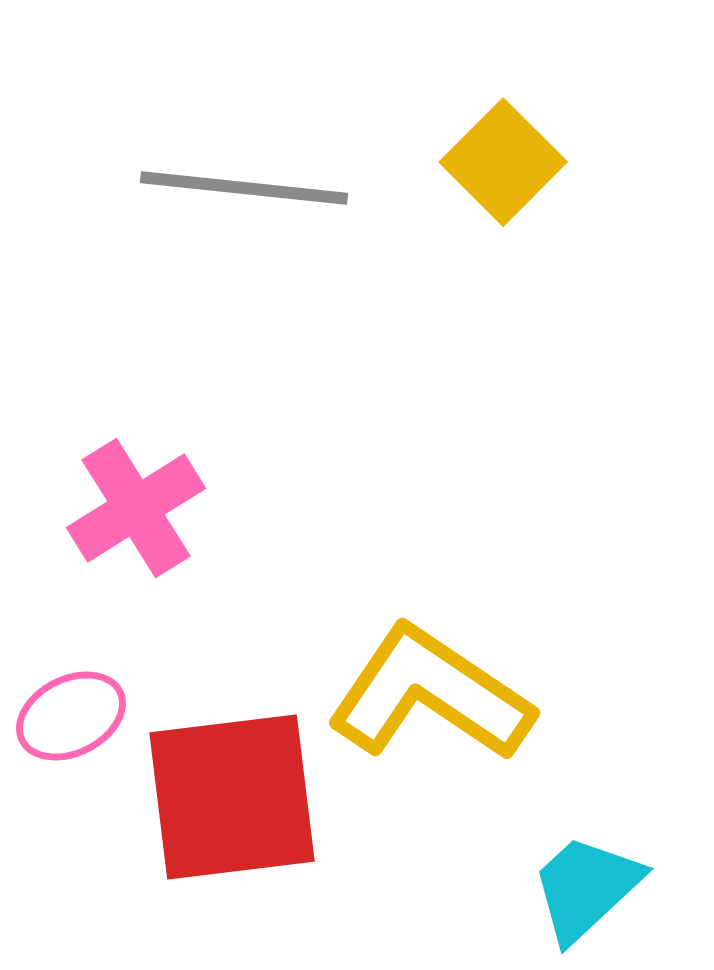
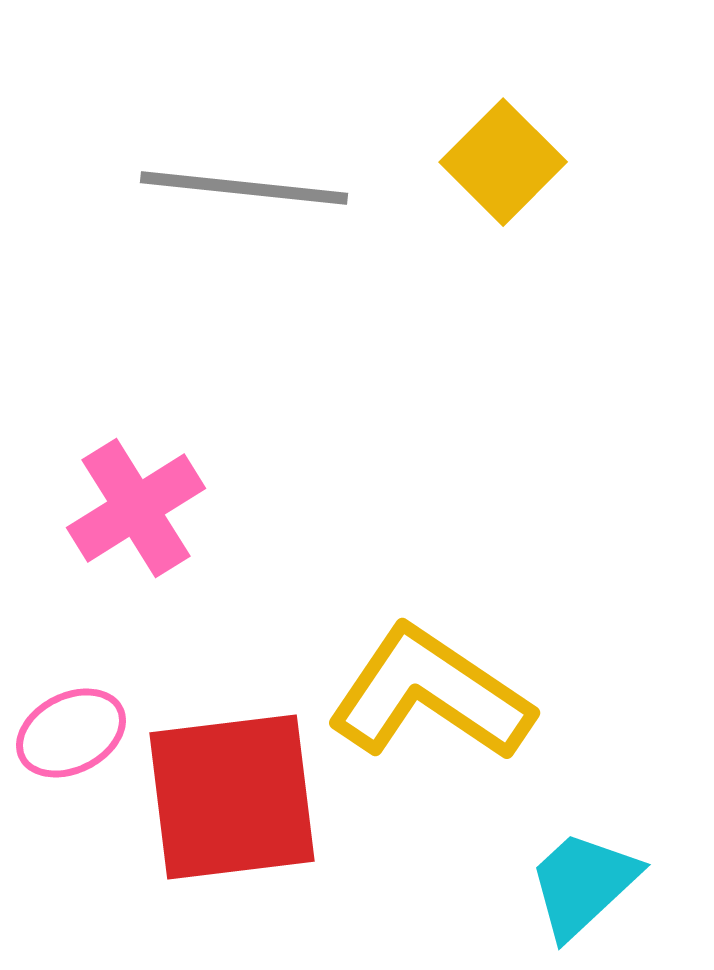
pink ellipse: moved 17 px down
cyan trapezoid: moved 3 px left, 4 px up
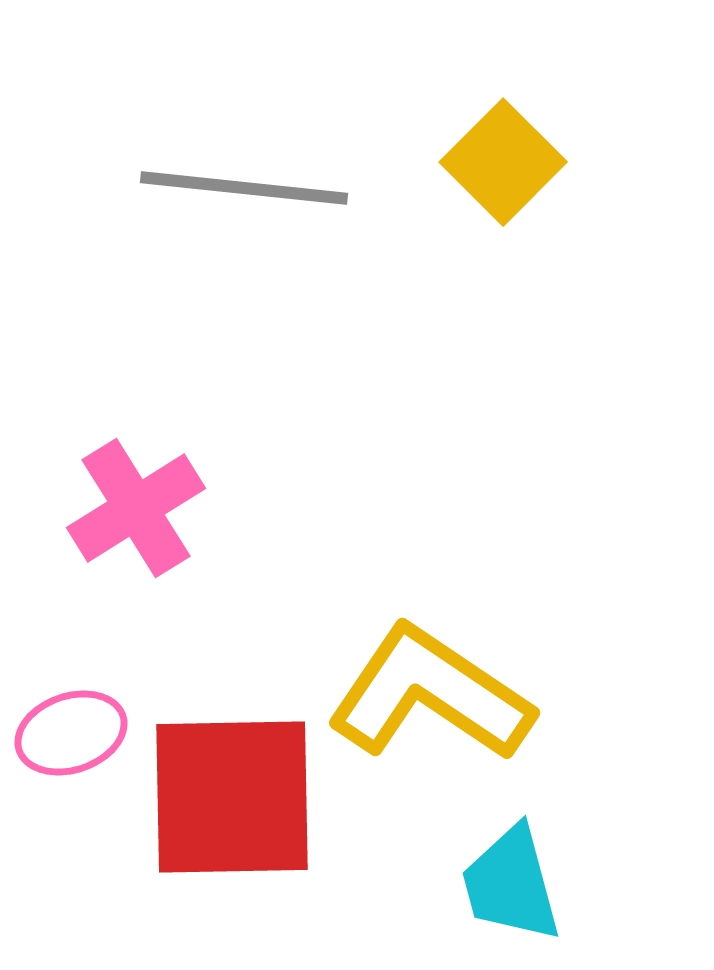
pink ellipse: rotated 8 degrees clockwise
red square: rotated 6 degrees clockwise
cyan trapezoid: moved 72 px left; rotated 62 degrees counterclockwise
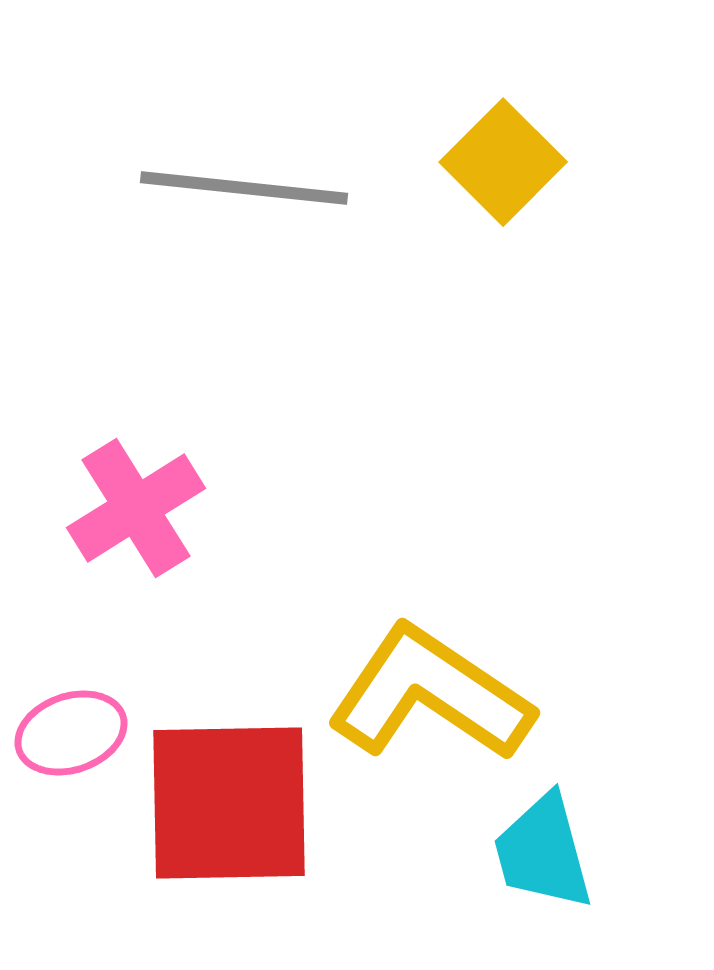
red square: moved 3 px left, 6 px down
cyan trapezoid: moved 32 px right, 32 px up
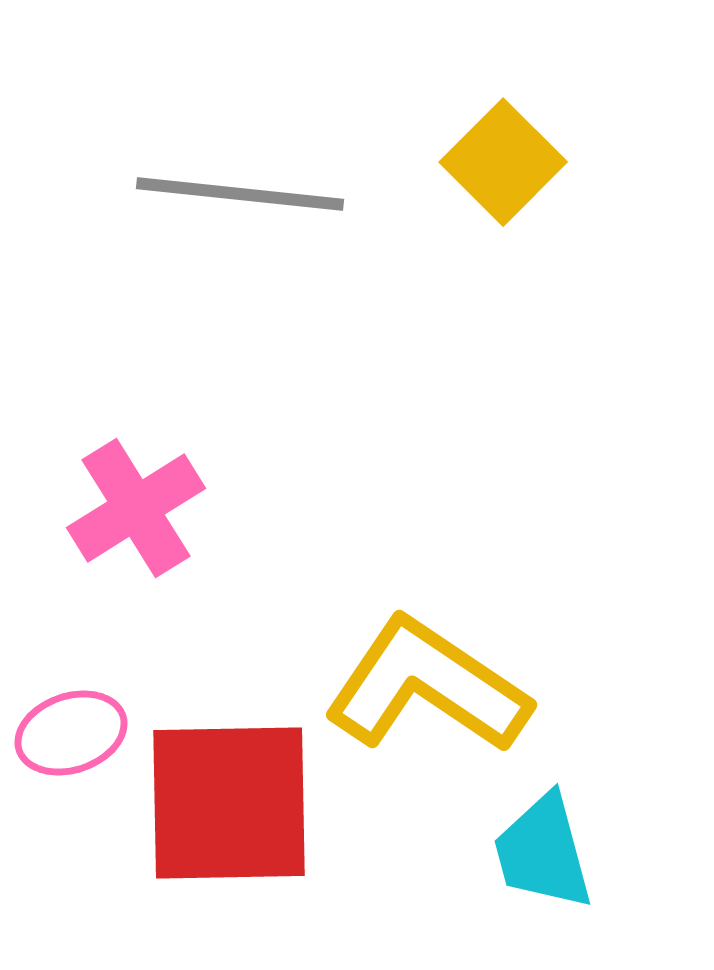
gray line: moved 4 px left, 6 px down
yellow L-shape: moved 3 px left, 8 px up
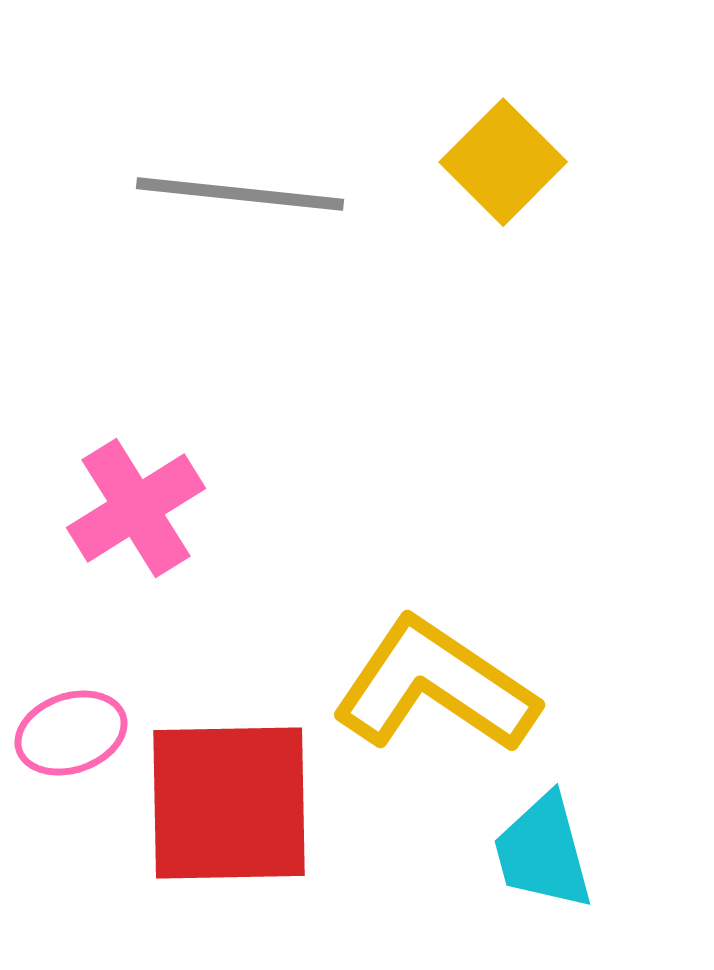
yellow L-shape: moved 8 px right
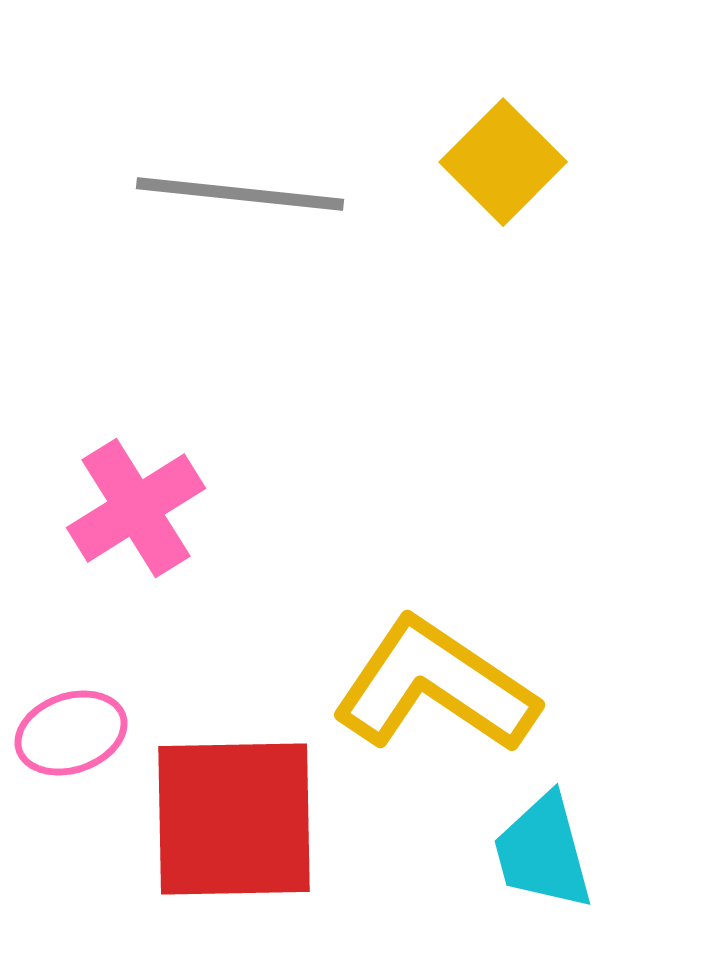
red square: moved 5 px right, 16 px down
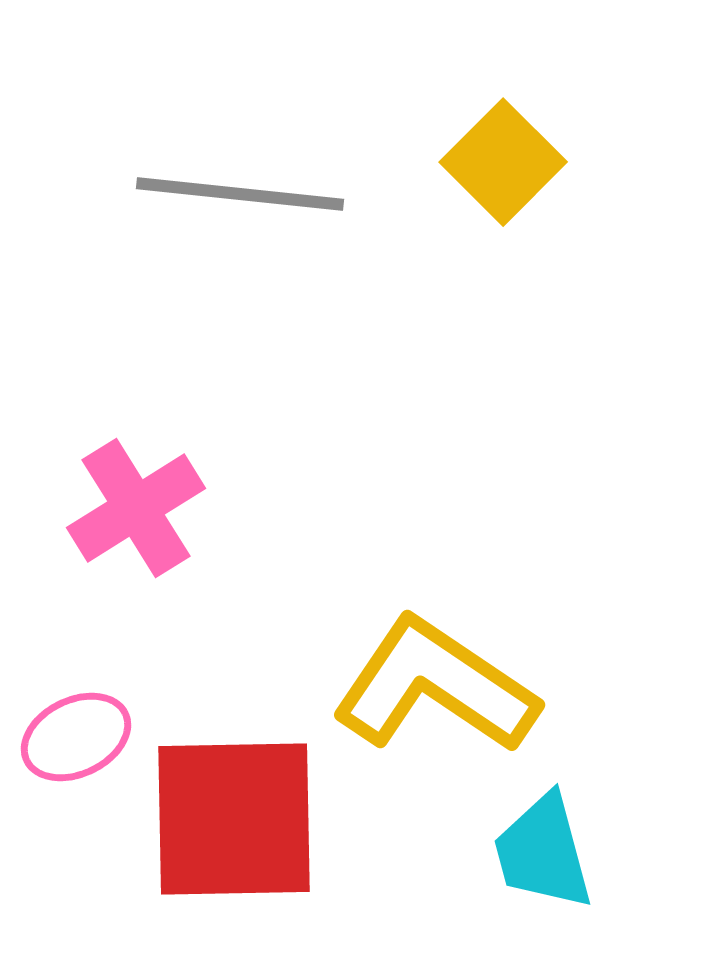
pink ellipse: moved 5 px right, 4 px down; rotated 7 degrees counterclockwise
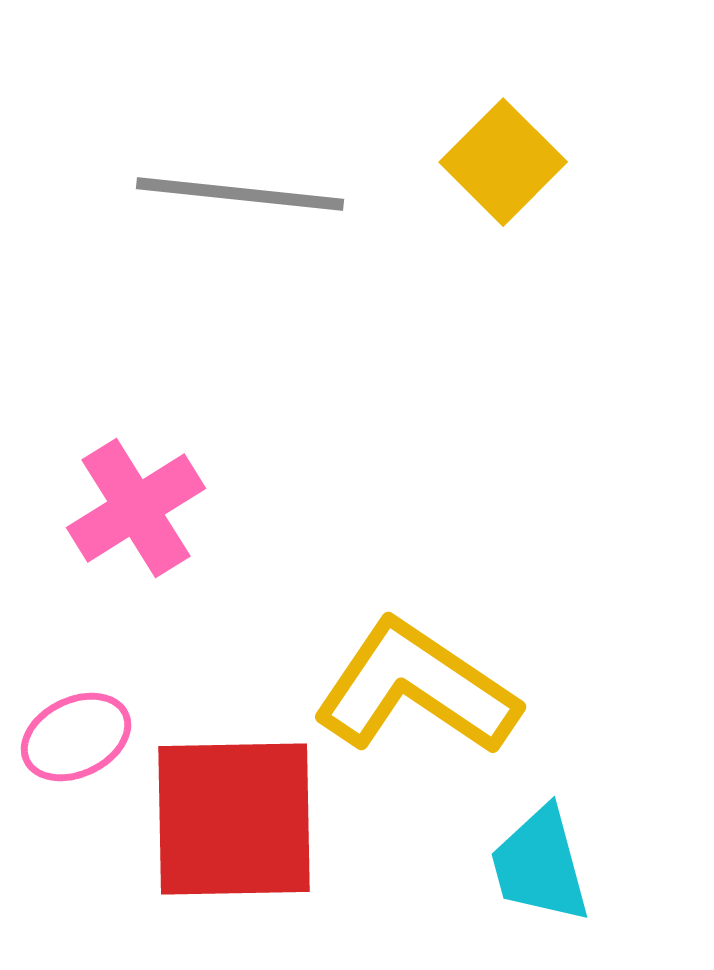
yellow L-shape: moved 19 px left, 2 px down
cyan trapezoid: moved 3 px left, 13 px down
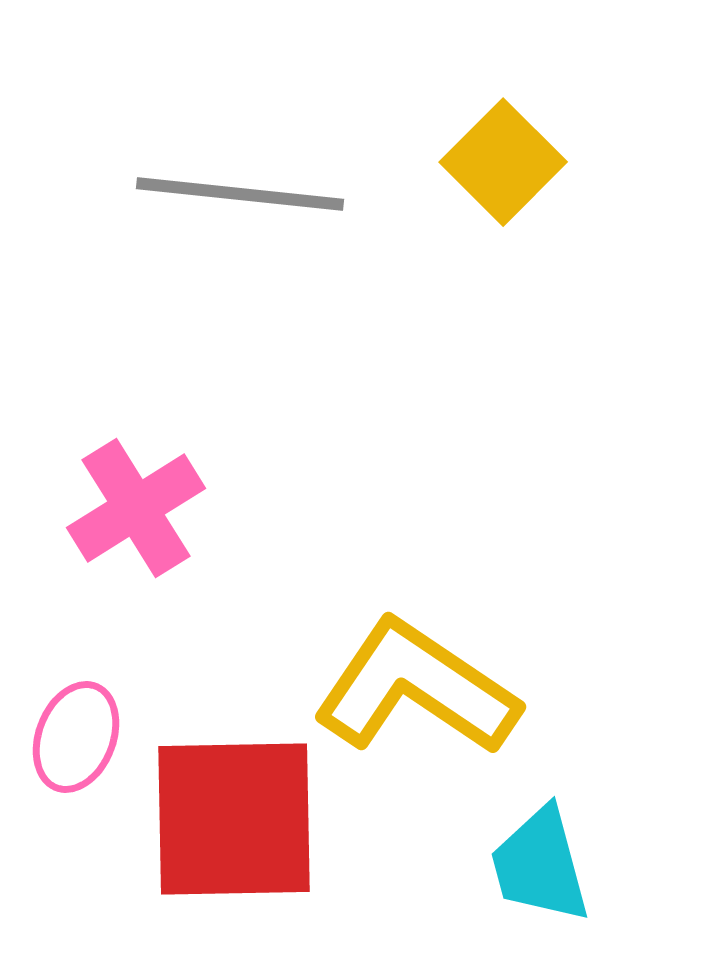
pink ellipse: rotated 43 degrees counterclockwise
